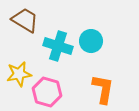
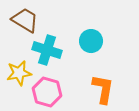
cyan cross: moved 11 px left, 4 px down
yellow star: moved 1 px up
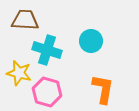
brown trapezoid: rotated 28 degrees counterclockwise
yellow star: rotated 25 degrees clockwise
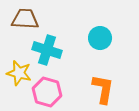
brown trapezoid: moved 1 px up
cyan circle: moved 9 px right, 3 px up
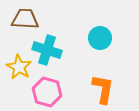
yellow star: moved 6 px up; rotated 15 degrees clockwise
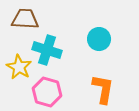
cyan circle: moved 1 px left, 1 px down
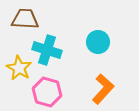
cyan circle: moved 1 px left, 3 px down
yellow star: moved 1 px down
orange L-shape: rotated 32 degrees clockwise
